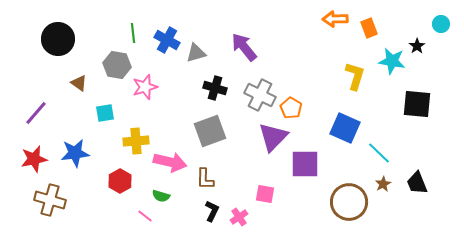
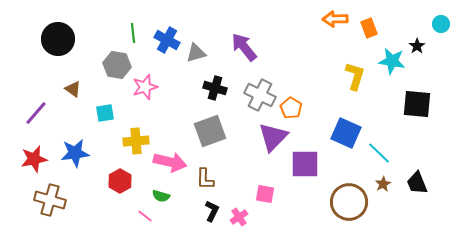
brown triangle: moved 6 px left, 6 px down
blue square: moved 1 px right, 5 px down
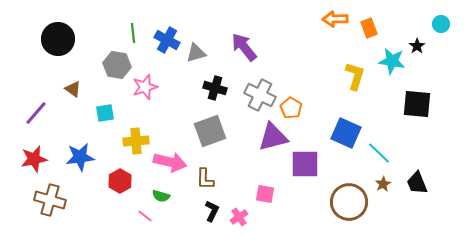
purple triangle: rotated 32 degrees clockwise
blue star: moved 5 px right, 4 px down
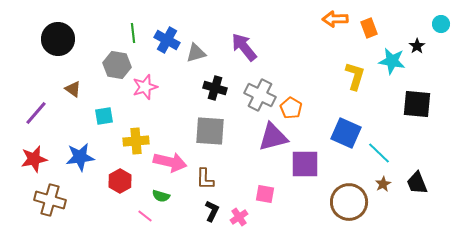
cyan square: moved 1 px left, 3 px down
gray square: rotated 24 degrees clockwise
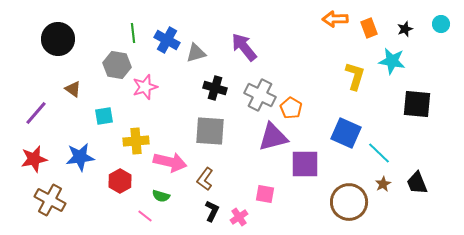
black star: moved 12 px left, 17 px up; rotated 14 degrees clockwise
brown L-shape: rotated 35 degrees clockwise
brown cross: rotated 12 degrees clockwise
